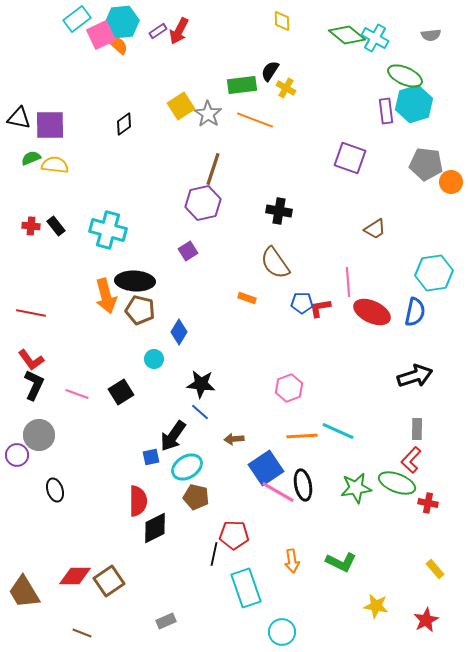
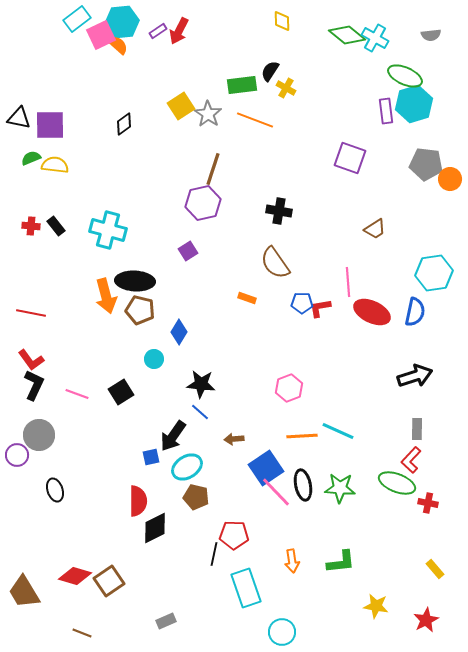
orange circle at (451, 182): moved 1 px left, 3 px up
green star at (356, 488): moved 16 px left; rotated 12 degrees clockwise
pink line at (278, 492): moved 2 px left; rotated 16 degrees clockwise
green L-shape at (341, 562): rotated 32 degrees counterclockwise
red diamond at (75, 576): rotated 16 degrees clockwise
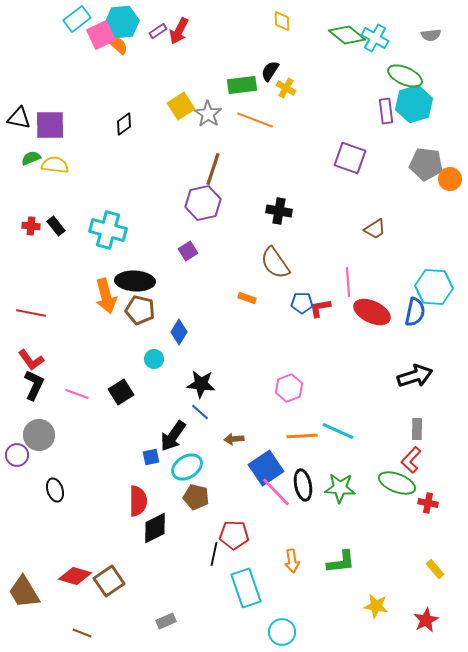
cyan hexagon at (434, 273): moved 14 px down; rotated 12 degrees clockwise
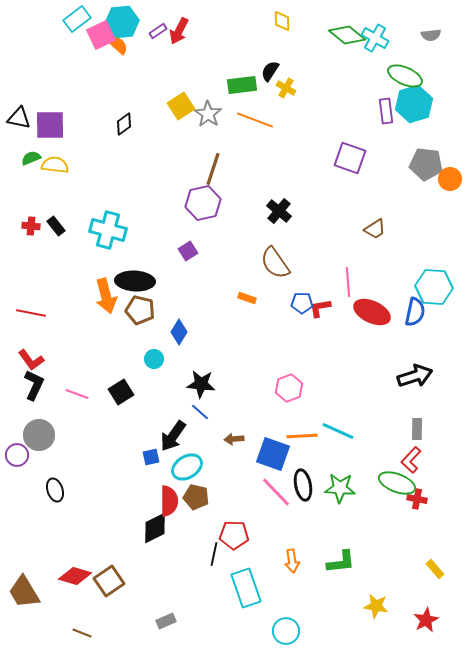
black cross at (279, 211): rotated 30 degrees clockwise
blue square at (266, 468): moved 7 px right, 14 px up; rotated 36 degrees counterclockwise
red semicircle at (138, 501): moved 31 px right
red cross at (428, 503): moved 11 px left, 4 px up
cyan circle at (282, 632): moved 4 px right, 1 px up
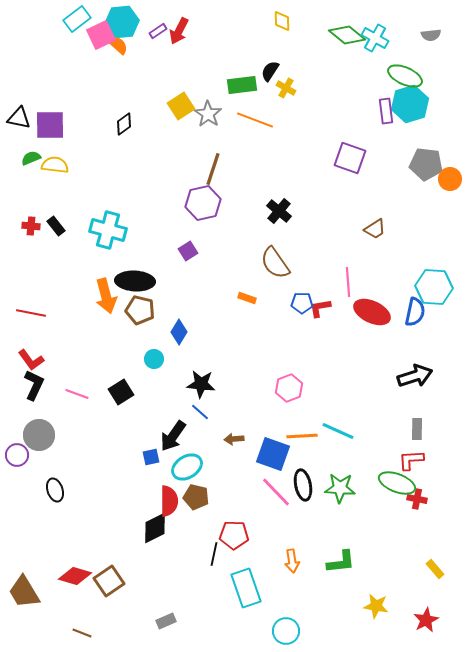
cyan hexagon at (414, 104): moved 4 px left
red L-shape at (411, 460): rotated 44 degrees clockwise
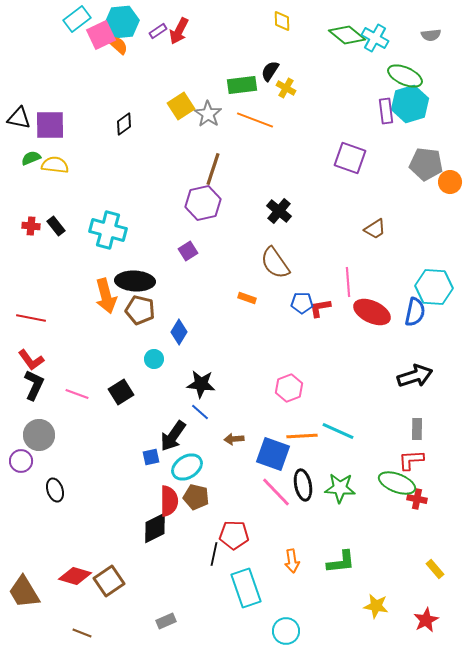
orange circle at (450, 179): moved 3 px down
red line at (31, 313): moved 5 px down
purple circle at (17, 455): moved 4 px right, 6 px down
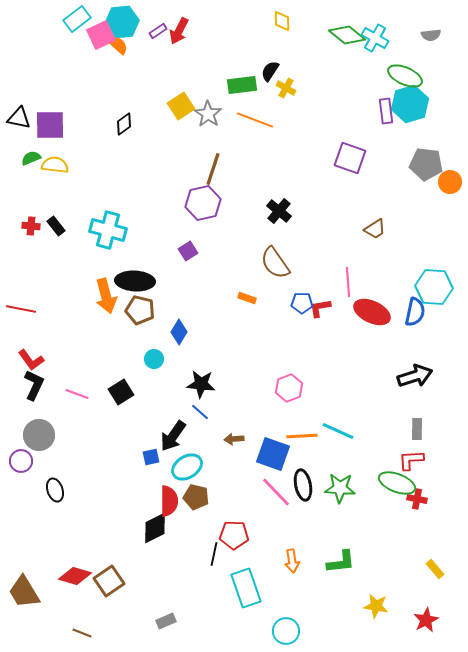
red line at (31, 318): moved 10 px left, 9 px up
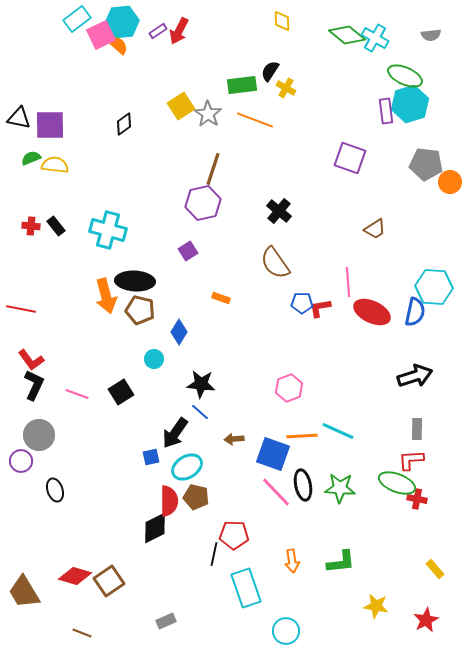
orange rectangle at (247, 298): moved 26 px left
black arrow at (173, 436): moved 2 px right, 3 px up
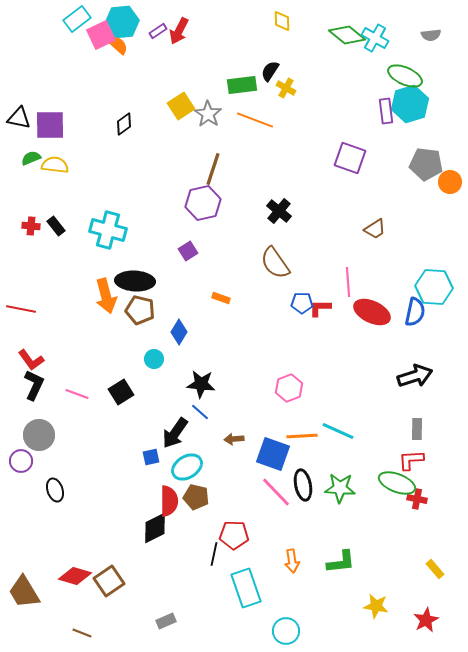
red L-shape at (320, 308): rotated 10 degrees clockwise
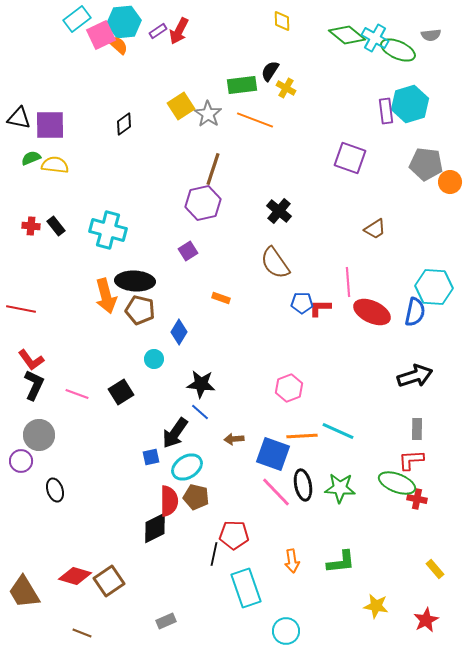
cyan hexagon at (122, 22): moved 2 px right
green ellipse at (405, 76): moved 7 px left, 26 px up
